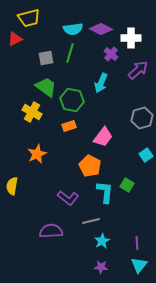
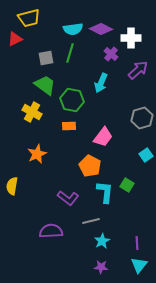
green trapezoid: moved 1 px left, 2 px up
orange rectangle: rotated 16 degrees clockwise
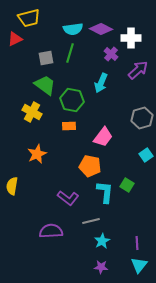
orange pentagon: rotated 15 degrees counterclockwise
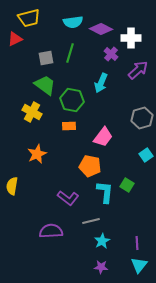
cyan semicircle: moved 7 px up
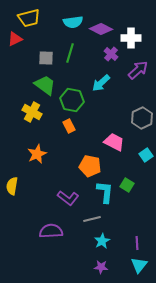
gray square: rotated 14 degrees clockwise
cyan arrow: rotated 24 degrees clockwise
gray hexagon: rotated 10 degrees counterclockwise
orange rectangle: rotated 64 degrees clockwise
pink trapezoid: moved 11 px right, 5 px down; rotated 100 degrees counterclockwise
gray line: moved 1 px right, 2 px up
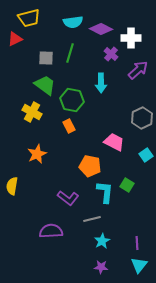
cyan arrow: rotated 48 degrees counterclockwise
